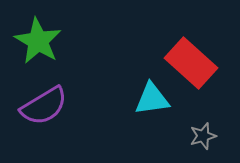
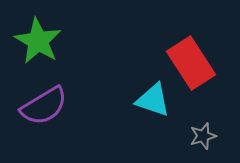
red rectangle: rotated 15 degrees clockwise
cyan triangle: moved 1 px right, 1 px down; rotated 27 degrees clockwise
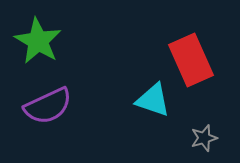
red rectangle: moved 3 px up; rotated 9 degrees clockwise
purple semicircle: moved 4 px right; rotated 6 degrees clockwise
gray star: moved 1 px right, 2 px down
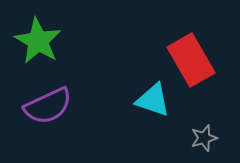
red rectangle: rotated 6 degrees counterclockwise
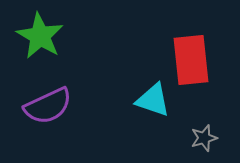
green star: moved 2 px right, 5 px up
red rectangle: rotated 24 degrees clockwise
